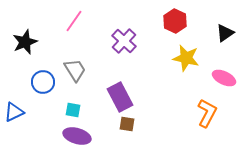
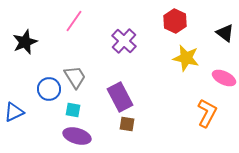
black triangle: rotated 48 degrees counterclockwise
gray trapezoid: moved 7 px down
blue circle: moved 6 px right, 7 px down
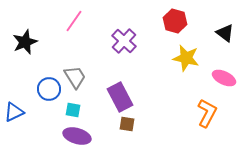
red hexagon: rotated 10 degrees counterclockwise
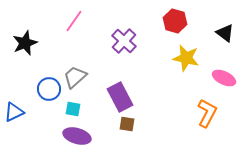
black star: moved 1 px down
gray trapezoid: rotated 100 degrees counterclockwise
cyan square: moved 1 px up
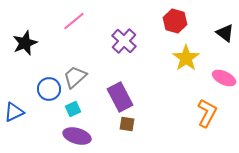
pink line: rotated 15 degrees clockwise
yellow star: rotated 24 degrees clockwise
cyan square: rotated 35 degrees counterclockwise
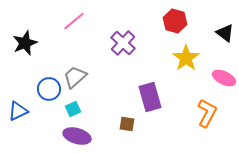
purple cross: moved 1 px left, 2 px down
purple rectangle: moved 30 px right; rotated 12 degrees clockwise
blue triangle: moved 4 px right, 1 px up
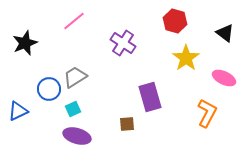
purple cross: rotated 10 degrees counterclockwise
gray trapezoid: rotated 10 degrees clockwise
brown square: rotated 14 degrees counterclockwise
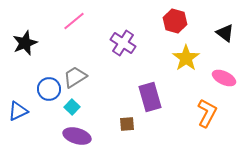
cyan square: moved 1 px left, 2 px up; rotated 21 degrees counterclockwise
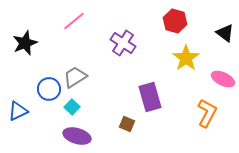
pink ellipse: moved 1 px left, 1 px down
brown square: rotated 28 degrees clockwise
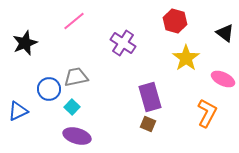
gray trapezoid: moved 1 px right; rotated 20 degrees clockwise
brown square: moved 21 px right
